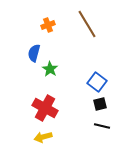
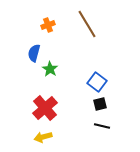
red cross: rotated 20 degrees clockwise
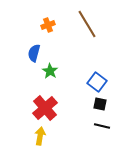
green star: moved 2 px down
black square: rotated 24 degrees clockwise
yellow arrow: moved 3 px left, 1 px up; rotated 114 degrees clockwise
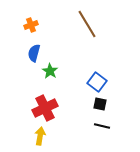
orange cross: moved 17 px left
red cross: rotated 15 degrees clockwise
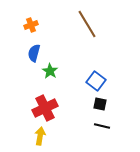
blue square: moved 1 px left, 1 px up
